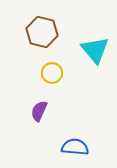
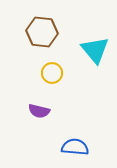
brown hexagon: rotated 8 degrees counterclockwise
purple semicircle: rotated 100 degrees counterclockwise
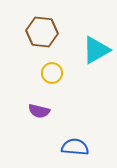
cyan triangle: moved 1 px right; rotated 40 degrees clockwise
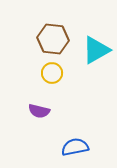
brown hexagon: moved 11 px right, 7 px down
blue semicircle: rotated 16 degrees counterclockwise
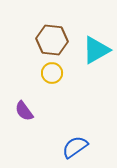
brown hexagon: moved 1 px left, 1 px down
purple semicircle: moved 15 px left; rotated 40 degrees clockwise
blue semicircle: rotated 24 degrees counterclockwise
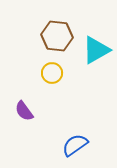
brown hexagon: moved 5 px right, 4 px up
blue semicircle: moved 2 px up
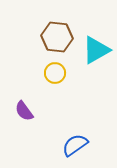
brown hexagon: moved 1 px down
yellow circle: moved 3 px right
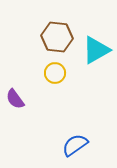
purple semicircle: moved 9 px left, 12 px up
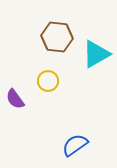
cyan triangle: moved 4 px down
yellow circle: moved 7 px left, 8 px down
